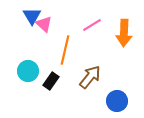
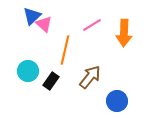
blue triangle: rotated 18 degrees clockwise
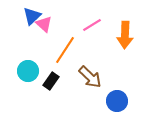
orange arrow: moved 1 px right, 2 px down
orange line: rotated 20 degrees clockwise
brown arrow: rotated 95 degrees clockwise
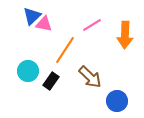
pink triangle: rotated 30 degrees counterclockwise
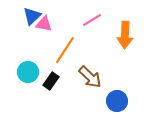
pink line: moved 5 px up
cyan circle: moved 1 px down
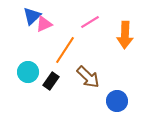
pink line: moved 2 px left, 2 px down
pink triangle: rotated 36 degrees counterclockwise
brown arrow: moved 2 px left
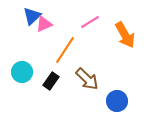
orange arrow: rotated 32 degrees counterclockwise
cyan circle: moved 6 px left
brown arrow: moved 1 px left, 2 px down
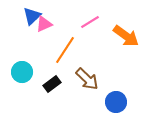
orange arrow: moved 1 px right, 1 px down; rotated 24 degrees counterclockwise
black rectangle: moved 1 px right, 3 px down; rotated 18 degrees clockwise
blue circle: moved 1 px left, 1 px down
